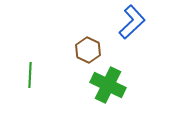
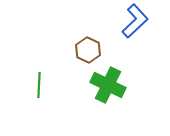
blue L-shape: moved 3 px right, 1 px up
green line: moved 9 px right, 10 px down
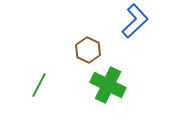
green line: rotated 25 degrees clockwise
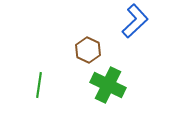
green line: rotated 20 degrees counterclockwise
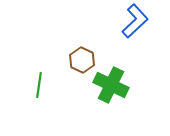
brown hexagon: moved 6 px left, 10 px down
green cross: moved 3 px right
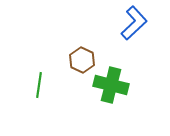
blue L-shape: moved 1 px left, 2 px down
green cross: rotated 12 degrees counterclockwise
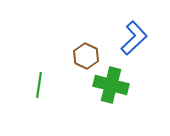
blue L-shape: moved 15 px down
brown hexagon: moved 4 px right, 4 px up
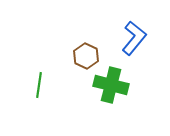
blue L-shape: rotated 8 degrees counterclockwise
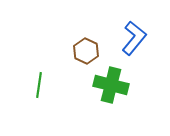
brown hexagon: moved 5 px up
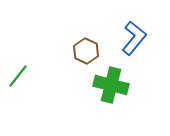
green line: moved 21 px left, 9 px up; rotated 30 degrees clockwise
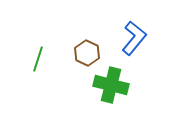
brown hexagon: moved 1 px right, 2 px down
green line: moved 20 px right, 17 px up; rotated 20 degrees counterclockwise
